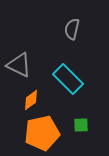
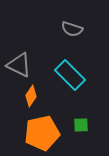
gray semicircle: rotated 85 degrees counterclockwise
cyan rectangle: moved 2 px right, 4 px up
orange diamond: moved 4 px up; rotated 20 degrees counterclockwise
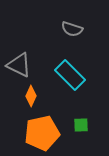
orange diamond: rotated 10 degrees counterclockwise
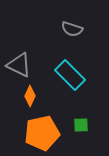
orange diamond: moved 1 px left
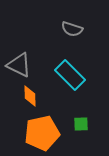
orange diamond: rotated 25 degrees counterclockwise
green square: moved 1 px up
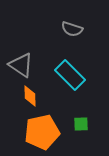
gray triangle: moved 2 px right; rotated 8 degrees clockwise
orange pentagon: moved 1 px up
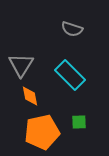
gray triangle: rotated 28 degrees clockwise
orange diamond: rotated 10 degrees counterclockwise
green square: moved 2 px left, 2 px up
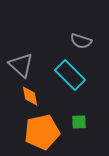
gray semicircle: moved 9 px right, 12 px down
gray triangle: rotated 20 degrees counterclockwise
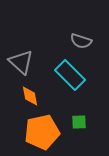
gray triangle: moved 3 px up
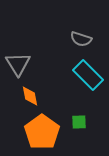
gray semicircle: moved 2 px up
gray triangle: moved 3 px left, 2 px down; rotated 16 degrees clockwise
cyan rectangle: moved 18 px right
orange pentagon: rotated 24 degrees counterclockwise
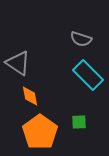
gray triangle: moved 1 px up; rotated 24 degrees counterclockwise
orange pentagon: moved 2 px left
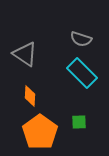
gray triangle: moved 7 px right, 9 px up
cyan rectangle: moved 6 px left, 2 px up
orange diamond: rotated 15 degrees clockwise
